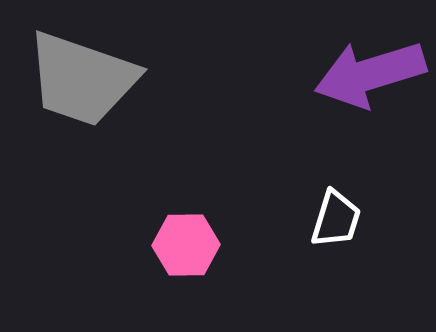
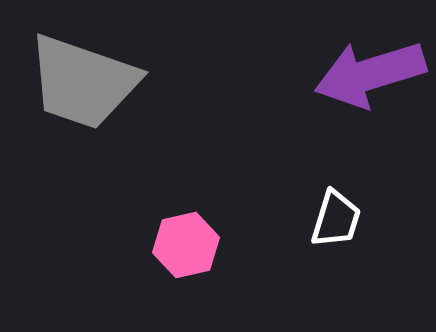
gray trapezoid: moved 1 px right, 3 px down
pink hexagon: rotated 12 degrees counterclockwise
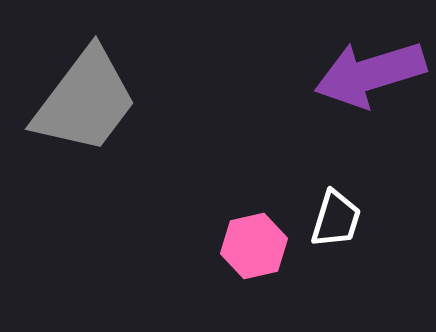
gray trapezoid: moved 2 px right, 19 px down; rotated 72 degrees counterclockwise
pink hexagon: moved 68 px right, 1 px down
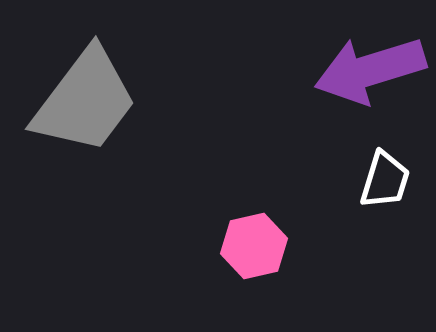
purple arrow: moved 4 px up
white trapezoid: moved 49 px right, 39 px up
